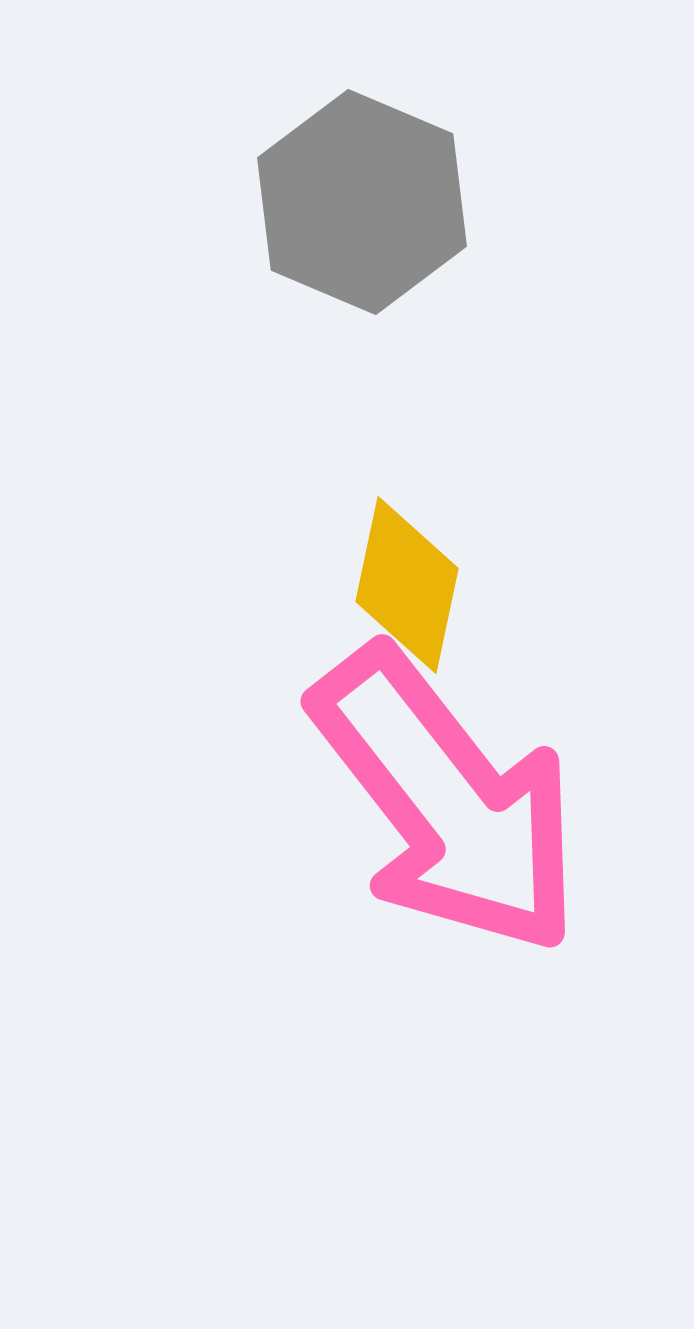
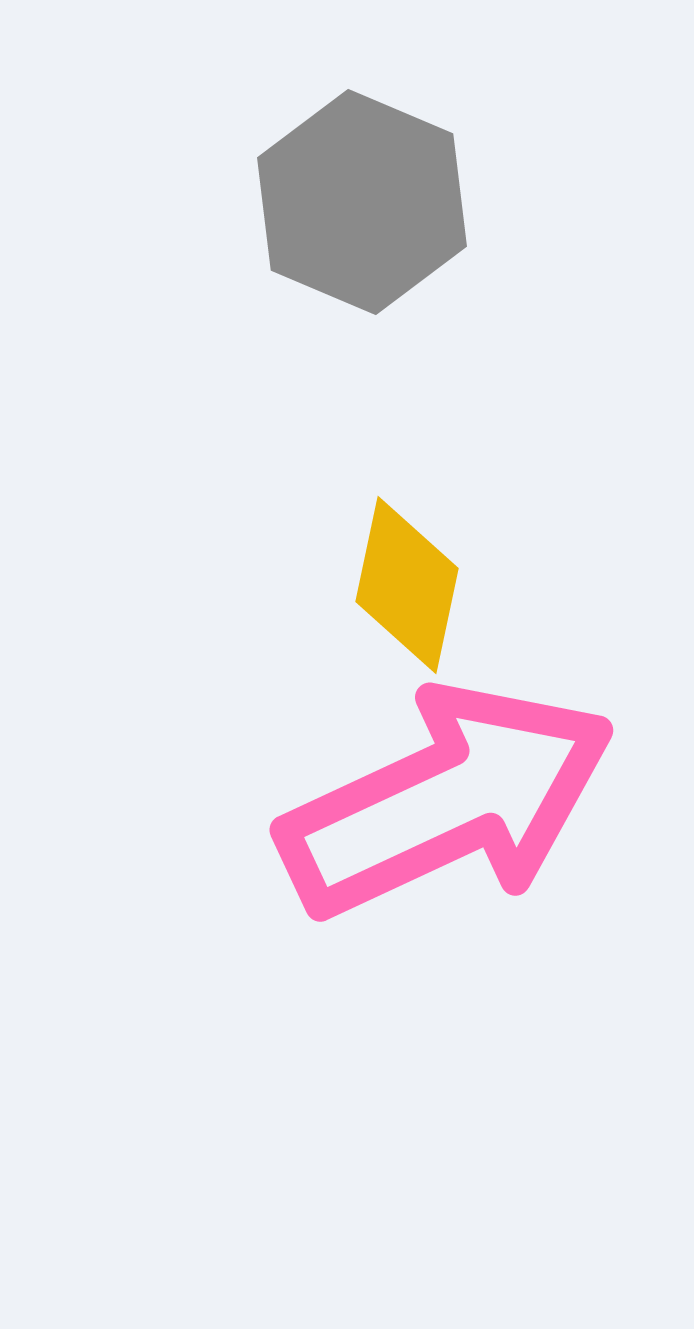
pink arrow: rotated 77 degrees counterclockwise
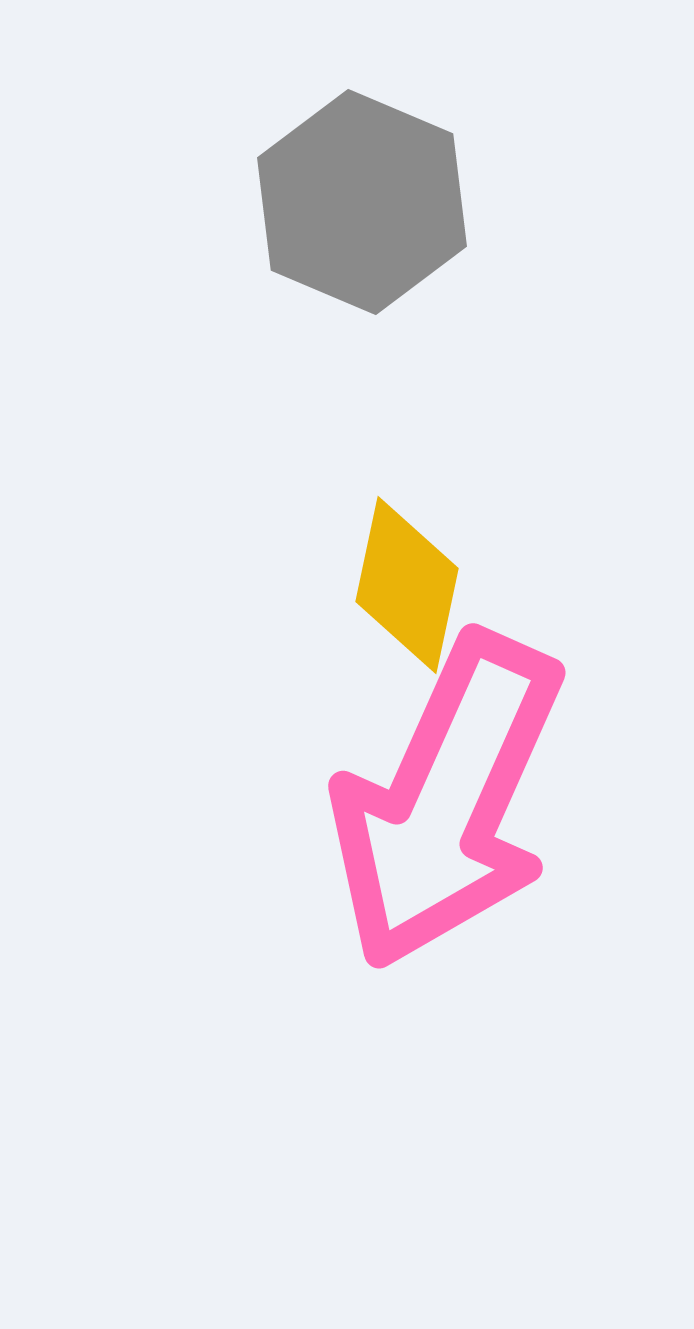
pink arrow: rotated 139 degrees clockwise
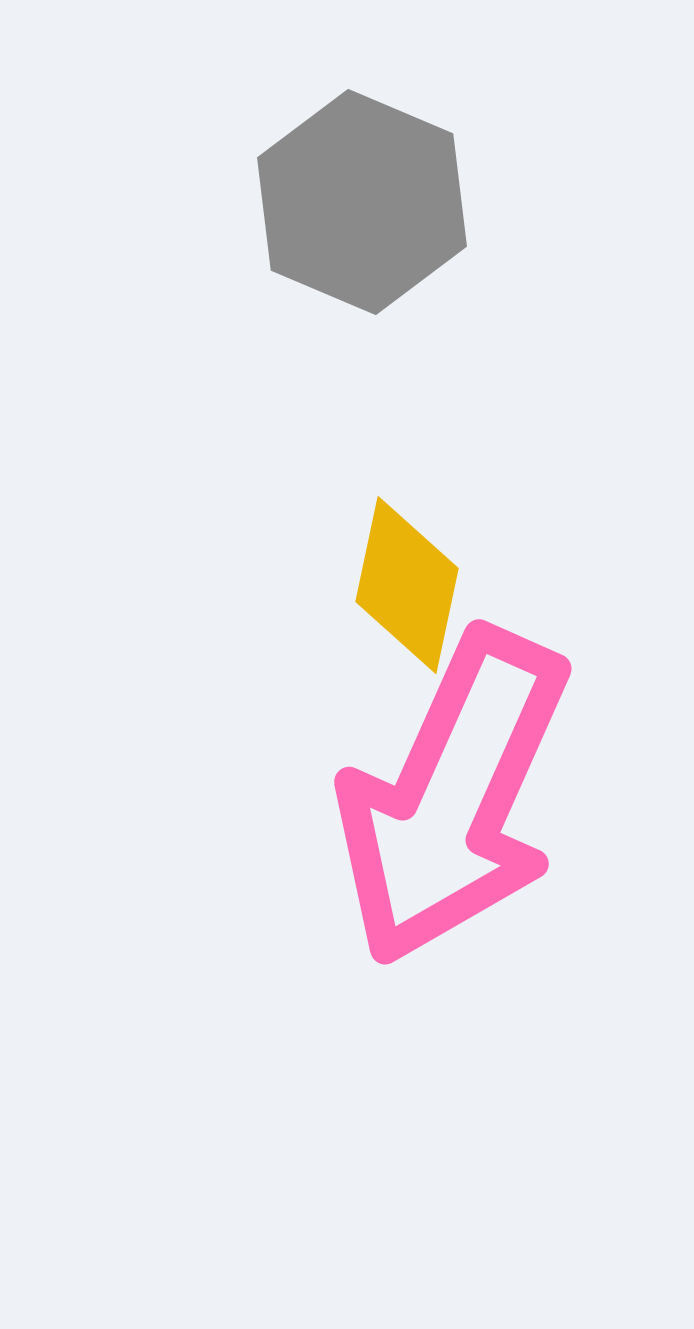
pink arrow: moved 6 px right, 4 px up
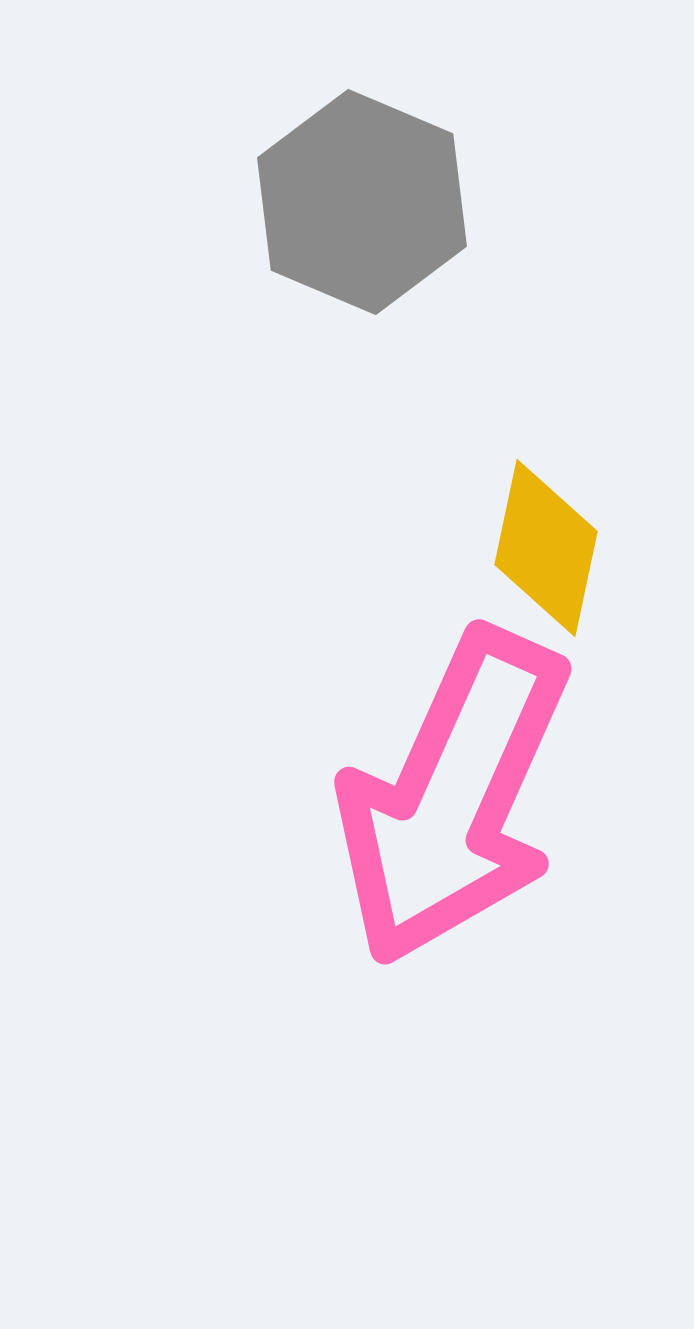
yellow diamond: moved 139 px right, 37 px up
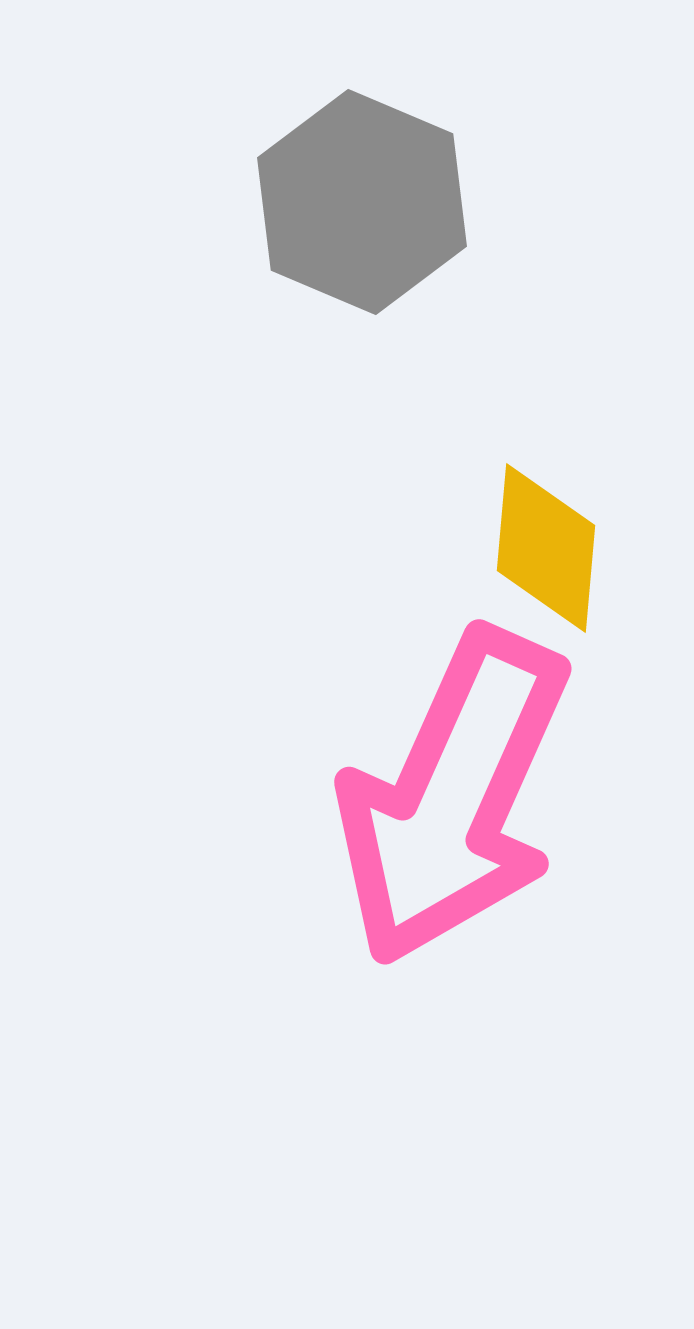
yellow diamond: rotated 7 degrees counterclockwise
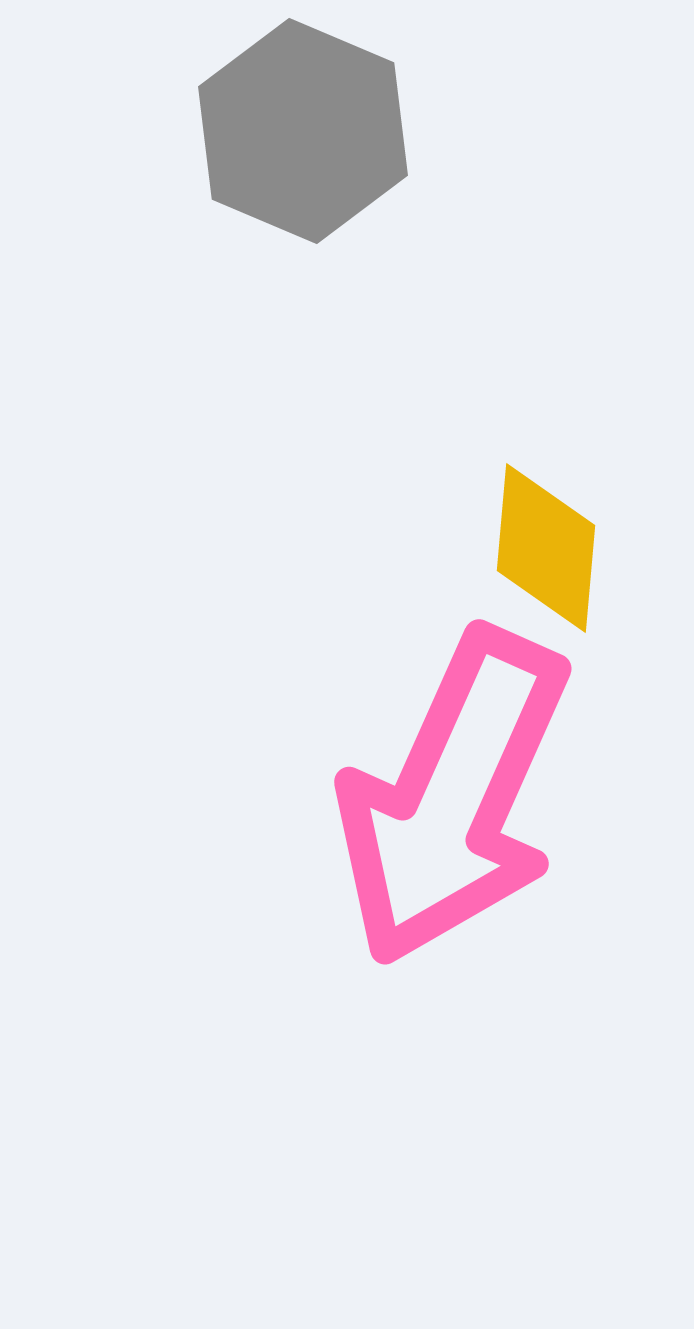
gray hexagon: moved 59 px left, 71 px up
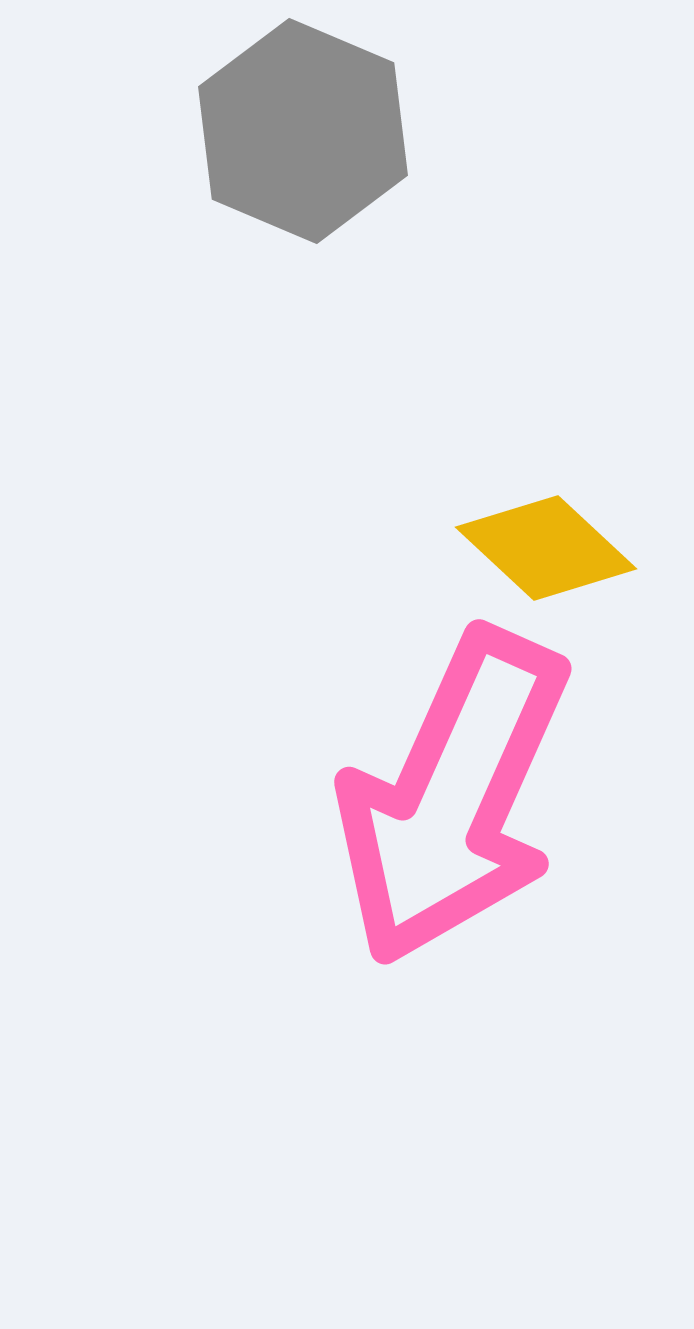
yellow diamond: rotated 52 degrees counterclockwise
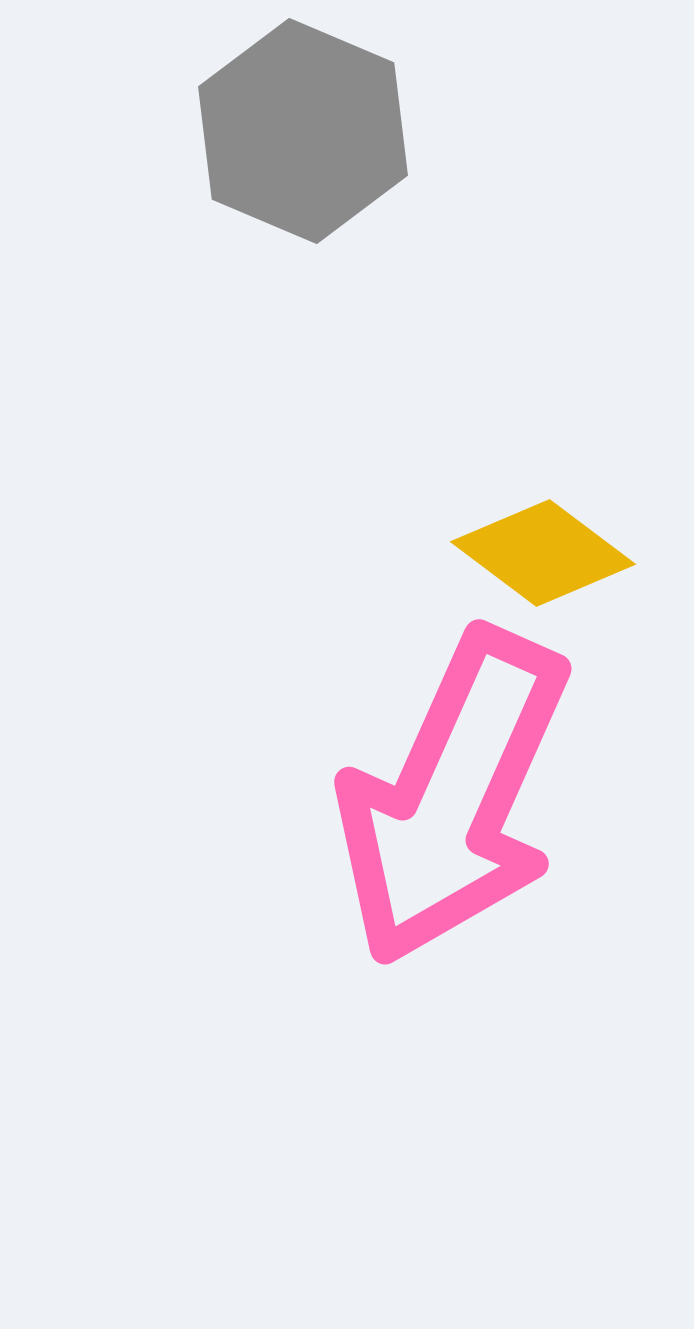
yellow diamond: moved 3 px left, 5 px down; rotated 6 degrees counterclockwise
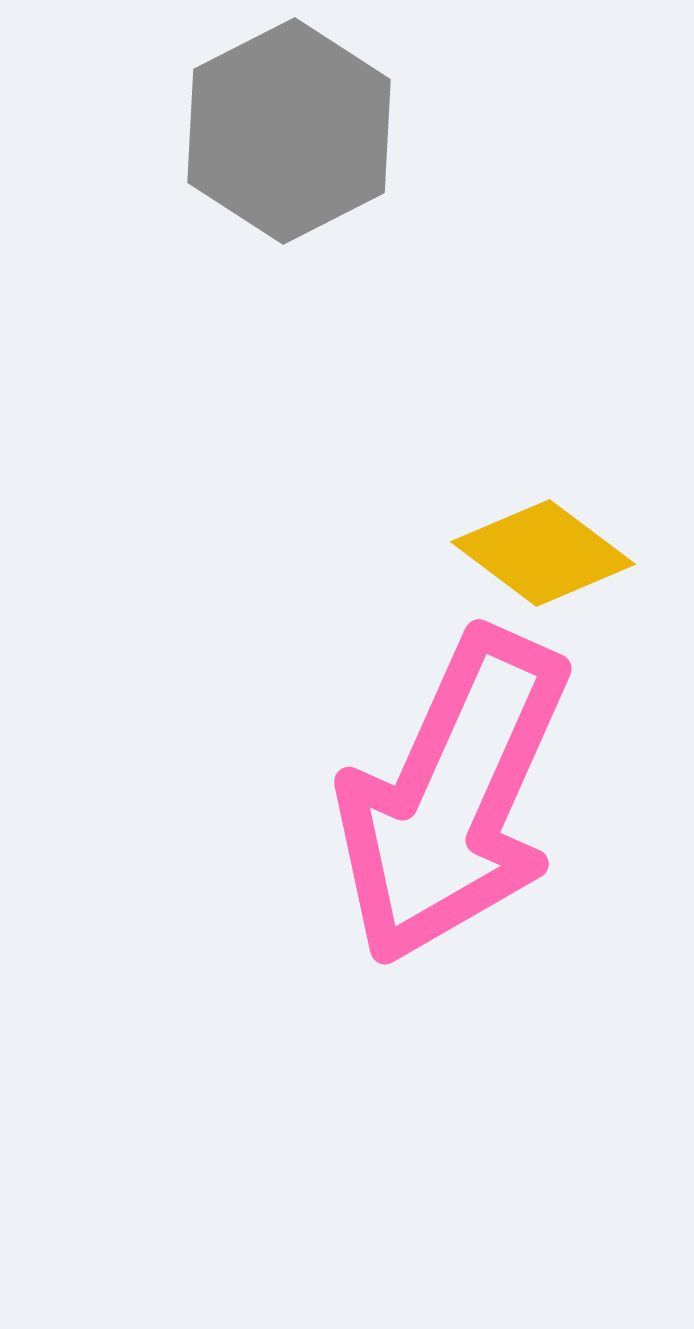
gray hexagon: moved 14 px left; rotated 10 degrees clockwise
